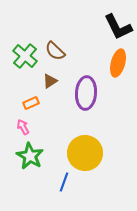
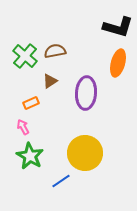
black L-shape: rotated 48 degrees counterclockwise
brown semicircle: rotated 125 degrees clockwise
blue line: moved 3 px left, 1 px up; rotated 36 degrees clockwise
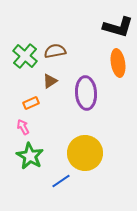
orange ellipse: rotated 24 degrees counterclockwise
purple ellipse: rotated 8 degrees counterclockwise
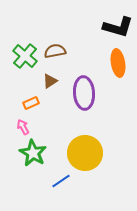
purple ellipse: moved 2 px left
green star: moved 3 px right, 3 px up
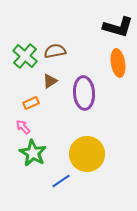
pink arrow: rotated 14 degrees counterclockwise
yellow circle: moved 2 px right, 1 px down
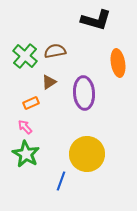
black L-shape: moved 22 px left, 7 px up
brown triangle: moved 1 px left, 1 px down
pink arrow: moved 2 px right
green star: moved 7 px left, 1 px down
blue line: rotated 36 degrees counterclockwise
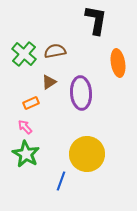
black L-shape: rotated 96 degrees counterclockwise
green cross: moved 1 px left, 2 px up
purple ellipse: moved 3 px left
